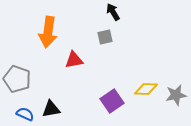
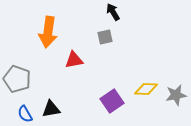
blue semicircle: rotated 144 degrees counterclockwise
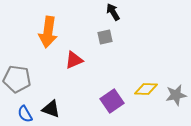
red triangle: rotated 12 degrees counterclockwise
gray pentagon: rotated 12 degrees counterclockwise
black triangle: rotated 30 degrees clockwise
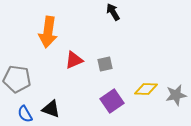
gray square: moved 27 px down
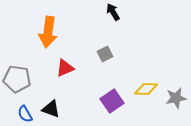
red triangle: moved 9 px left, 8 px down
gray square: moved 10 px up; rotated 14 degrees counterclockwise
gray star: moved 3 px down
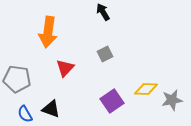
black arrow: moved 10 px left
red triangle: rotated 24 degrees counterclockwise
gray star: moved 4 px left, 2 px down
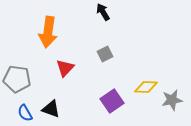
yellow diamond: moved 2 px up
blue semicircle: moved 1 px up
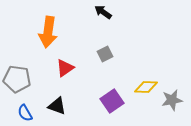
black arrow: rotated 24 degrees counterclockwise
red triangle: rotated 12 degrees clockwise
black triangle: moved 6 px right, 3 px up
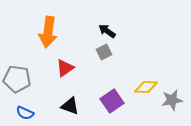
black arrow: moved 4 px right, 19 px down
gray square: moved 1 px left, 2 px up
black triangle: moved 13 px right
blue semicircle: rotated 36 degrees counterclockwise
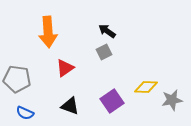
orange arrow: rotated 12 degrees counterclockwise
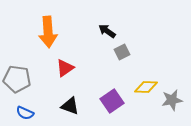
gray square: moved 18 px right
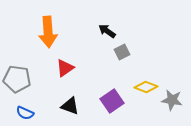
yellow diamond: rotated 20 degrees clockwise
gray star: rotated 20 degrees clockwise
